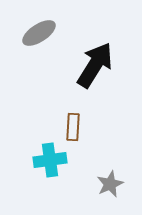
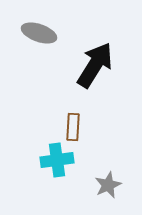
gray ellipse: rotated 52 degrees clockwise
cyan cross: moved 7 px right
gray star: moved 2 px left, 1 px down
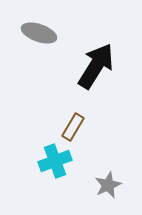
black arrow: moved 1 px right, 1 px down
brown rectangle: rotated 28 degrees clockwise
cyan cross: moved 2 px left, 1 px down; rotated 12 degrees counterclockwise
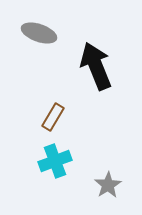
black arrow: rotated 54 degrees counterclockwise
brown rectangle: moved 20 px left, 10 px up
gray star: rotated 8 degrees counterclockwise
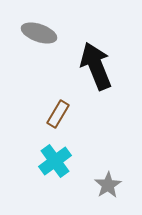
brown rectangle: moved 5 px right, 3 px up
cyan cross: rotated 16 degrees counterclockwise
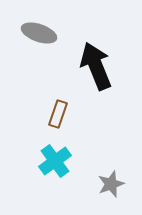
brown rectangle: rotated 12 degrees counterclockwise
gray star: moved 3 px right, 1 px up; rotated 12 degrees clockwise
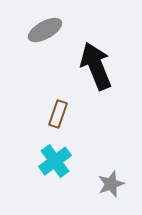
gray ellipse: moved 6 px right, 3 px up; rotated 48 degrees counterclockwise
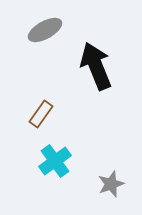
brown rectangle: moved 17 px left; rotated 16 degrees clockwise
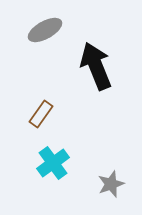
cyan cross: moved 2 px left, 2 px down
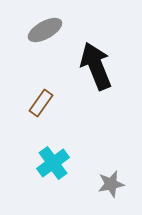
brown rectangle: moved 11 px up
gray star: rotated 8 degrees clockwise
